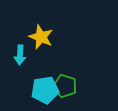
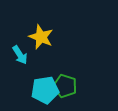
cyan arrow: rotated 36 degrees counterclockwise
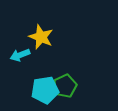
cyan arrow: rotated 102 degrees clockwise
green pentagon: rotated 30 degrees clockwise
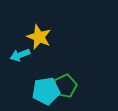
yellow star: moved 2 px left
cyan pentagon: moved 1 px right, 1 px down
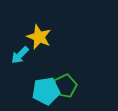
cyan arrow: rotated 24 degrees counterclockwise
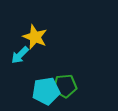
yellow star: moved 4 px left
green pentagon: rotated 20 degrees clockwise
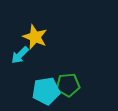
green pentagon: moved 3 px right, 1 px up
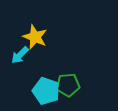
cyan pentagon: rotated 28 degrees clockwise
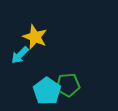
cyan pentagon: moved 1 px right; rotated 16 degrees clockwise
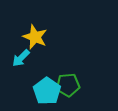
cyan arrow: moved 1 px right, 3 px down
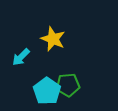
yellow star: moved 18 px right, 2 px down
cyan arrow: moved 1 px up
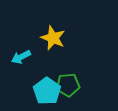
yellow star: moved 1 px up
cyan arrow: rotated 18 degrees clockwise
